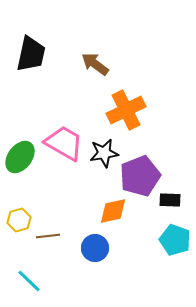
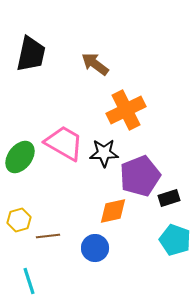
black star: rotated 8 degrees clockwise
black rectangle: moved 1 px left, 2 px up; rotated 20 degrees counterclockwise
cyan line: rotated 28 degrees clockwise
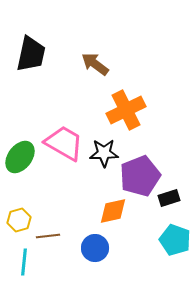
cyan line: moved 5 px left, 19 px up; rotated 24 degrees clockwise
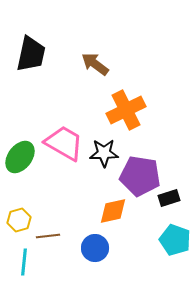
purple pentagon: rotated 30 degrees clockwise
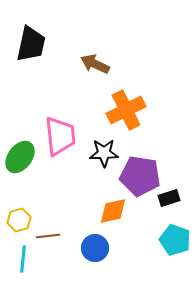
black trapezoid: moved 10 px up
brown arrow: rotated 12 degrees counterclockwise
pink trapezoid: moved 4 px left, 7 px up; rotated 54 degrees clockwise
cyan line: moved 1 px left, 3 px up
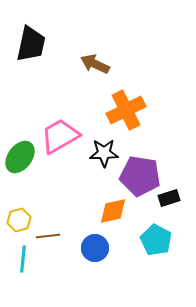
pink trapezoid: rotated 114 degrees counterclockwise
cyan pentagon: moved 19 px left; rotated 8 degrees clockwise
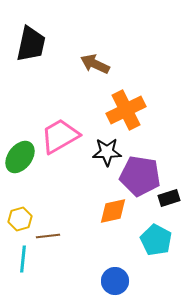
black star: moved 3 px right, 1 px up
yellow hexagon: moved 1 px right, 1 px up
blue circle: moved 20 px right, 33 px down
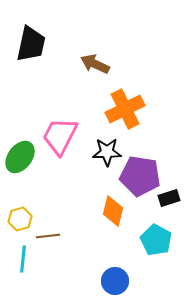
orange cross: moved 1 px left, 1 px up
pink trapezoid: rotated 33 degrees counterclockwise
orange diamond: rotated 64 degrees counterclockwise
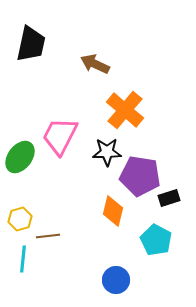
orange cross: moved 1 px down; rotated 24 degrees counterclockwise
blue circle: moved 1 px right, 1 px up
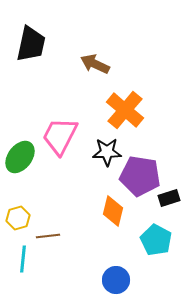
yellow hexagon: moved 2 px left, 1 px up
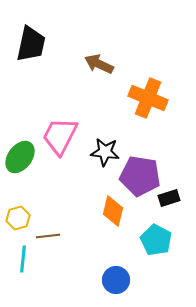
brown arrow: moved 4 px right
orange cross: moved 23 px right, 12 px up; rotated 18 degrees counterclockwise
black star: moved 2 px left; rotated 8 degrees clockwise
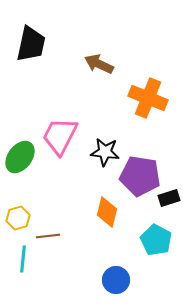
orange diamond: moved 6 px left, 1 px down
